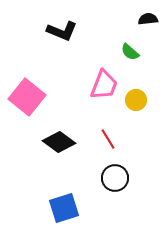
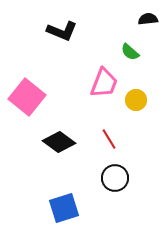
pink trapezoid: moved 2 px up
red line: moved 1 px right
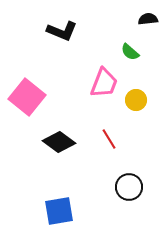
black circle: moved 14 px right, 9 px down
blue square: moved 5 px left, 3 px down; rotated 8 degrees clockwise
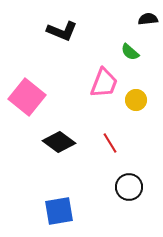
red line: moved 1 px right, 4 px down
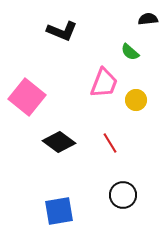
black circle: moved 6 px left, 8 px down
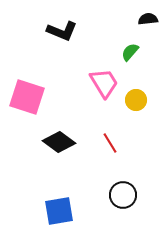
green semicircle: rotated 90 degrees clockwise
pink trapezoid: rotated 52 degrees counterclockwise
pink square: rotated 21 degrees counterclockwise
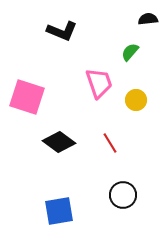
pink trapezoid: moved 5 px left; rotated 12 degrees clockwise
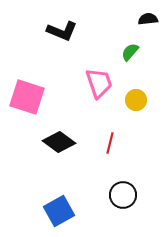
red line: rotated 45 degrees clockwise
blue square: rotated 20 degrees counterclockwise
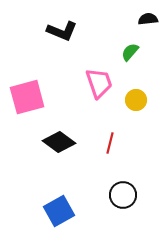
pink square: rotated 33 degrees counterclockwise
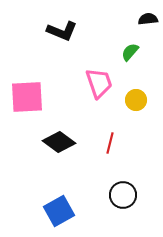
pink square: rotated 12 degrees clockwise
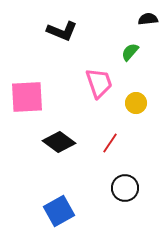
yellow circle: moved 3 px down
red line: rotated 20 degrees clockwise
black circle: moved 2 px right, 7 px up
